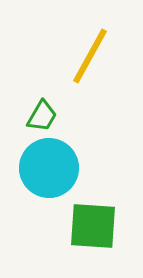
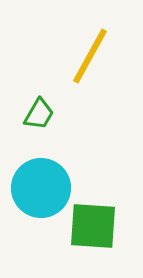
green trapezoid: moved 3 px left, 2 px up
cyan circle: moved 8 px left, 20 px down
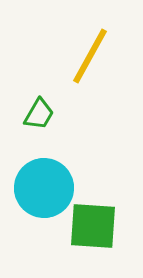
cyan circle: moved 3 px right
